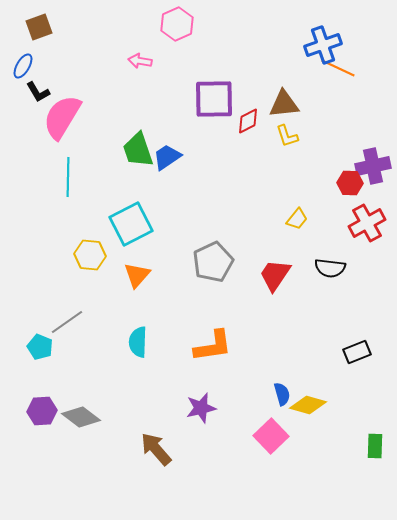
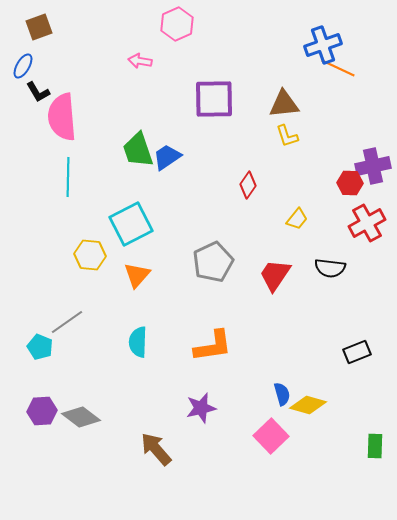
pink semicircle: rotated 36 degrees counterclockwise
red diamond: moved 64 px down; rotated 28 degrees counterclockwise
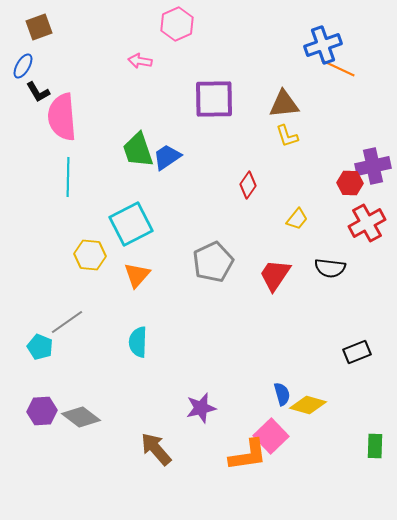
orange L-shape: moved 35 px right, 109 px down
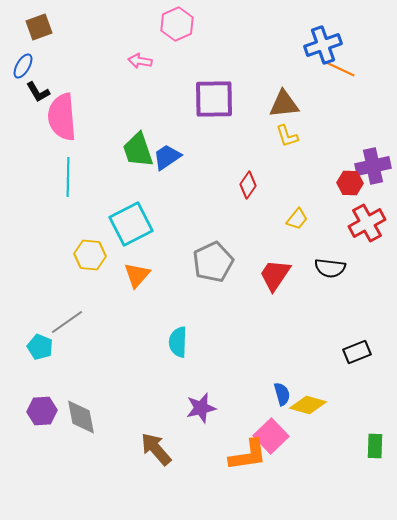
cyan semicircle: moved 40 px right
gray diamond: rotated 42 degrees clockwise
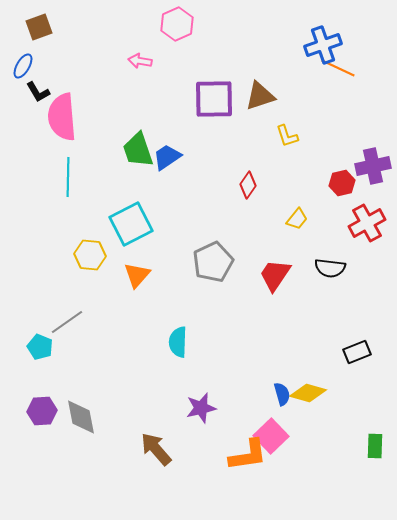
brown triangle: moved 24 px left, 8 px up; rotated 12 degrees counterclockwise
red hexagon: moved 8 px left; rotated 15 degrees counterclockwise
yellow diamond: moved 12 px up
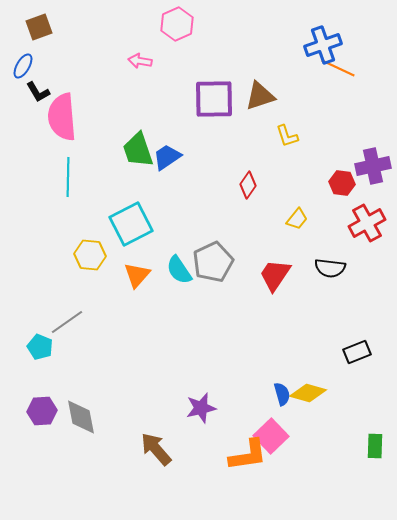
red hexagon: rotated 20 degrees clockwise
cyan semicircle: moved 1 px right, 72 px up; rotated 36 degrees counterclockwise
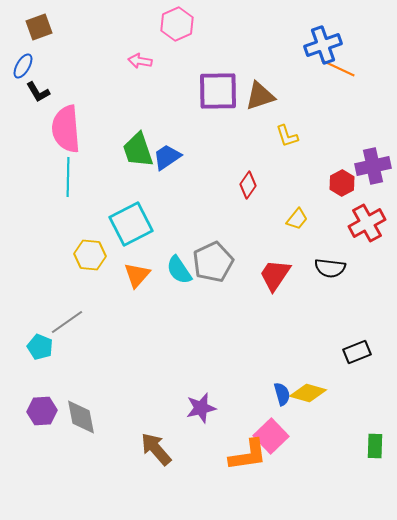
purple square: moved 4 px right, 8 px up
pink semicircle: moved 4 px right, 12 px down
red hexagon: rotated 25 degrees clockwise
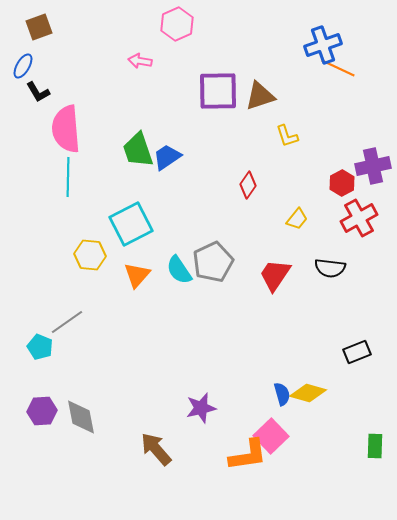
red cross: moved 8 px left, 5 px up
